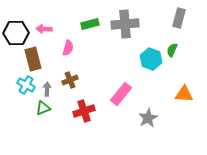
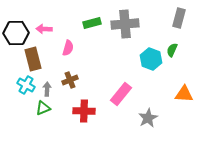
green rectangle: moved 2 px right, 1 px up
red cross: rotated 20 degrees clockwise
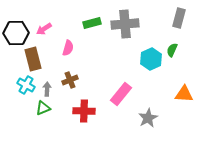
pink arrow: rotated 35 degrees counterclockwise
cyan hexagon: rotated 15 degrees clockwise
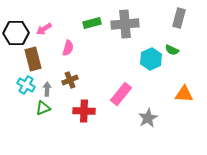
green semicircle: rotated 88 degrees counterclockwise
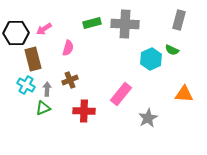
gray rectangle: moved 2 px down
gray cross: rotated 8 degrees clockwise
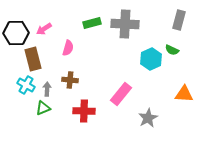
brown cross: rotated 28 degrees clockwise
